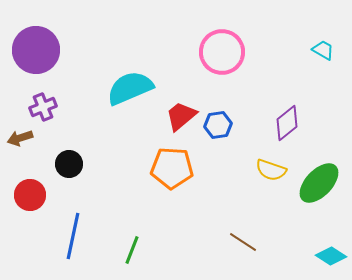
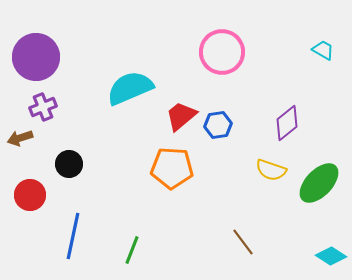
purple circle: moved 7 px down
brown line: rotated 20 degrees clockwise
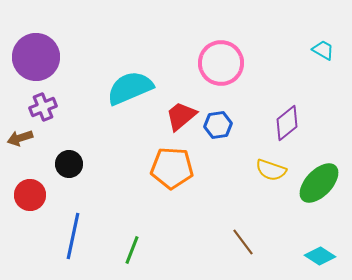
pink circle: moved 1 px left, 11 px down
cyan diamond: moved 11 px left
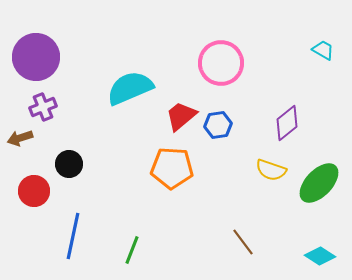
red circle: moved 4 px right, 4 px up
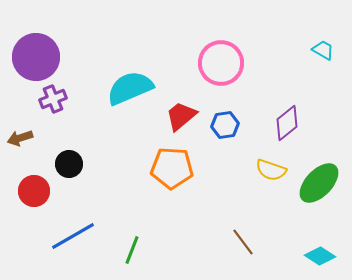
purple cross: moved 10 px right, 8 px up
blue hexagon: moved 7 px right
blue line: rotated 48 degrees clockwise
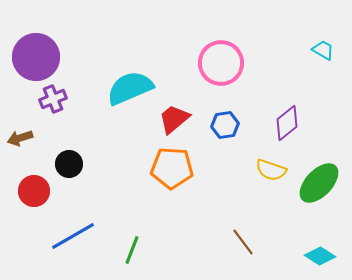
red trapezoid: moved 7 px left, 3 px down
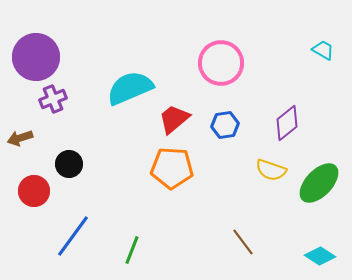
blue line: rotated 24 degrees counterclockwise
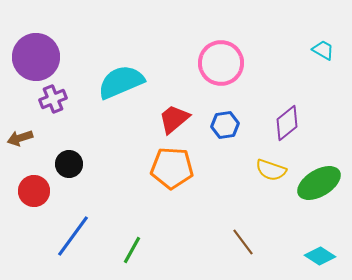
cyan semicircle: moved 9 px left, 6 px up
green ellipse: rotated 15 degrees clockwise
green line: rotated 8 degrees clockwise
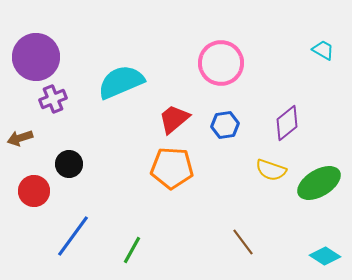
cyan diamond: moved 5 px right
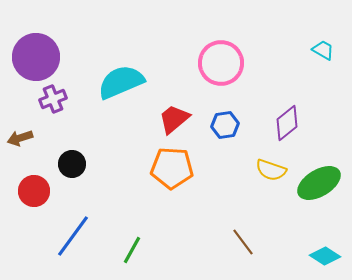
black circle: moved 3 px right
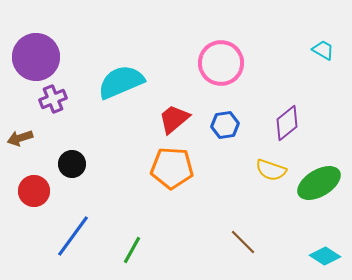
brown line: rotated 8 degrees counterclockwise
